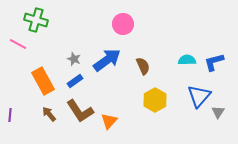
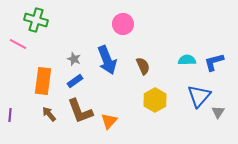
blue arrow: rotated 104 degrees clockwise
orange rectangle: rotated 36 degrees clockwise
brown L-shape: rotated 12 degrees clockwise
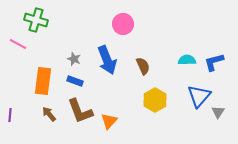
blue rectangle: rotated 56 degrees clockwise
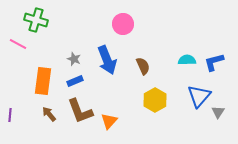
blue rectangle: rotated 42 degrees counterclockwise
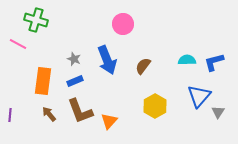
brown semicircle: rotated 120 degrees counterclockwise
yellow hexagon: moved 6 px down
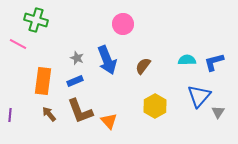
gray star: moved 3 px right, 1 px up
orange triangle: rotated 24 degrees counterclockwise
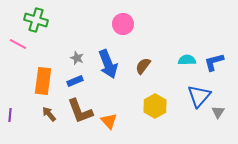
blue arrow: moved 1 px right, 4 px down
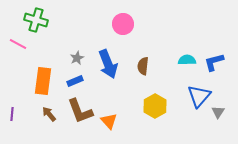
gray star: rotated 24 degrees clockwise
brown semicircle: rotated 30 degrees counterclockwise
purple line: moved 2 px right, 1 px up
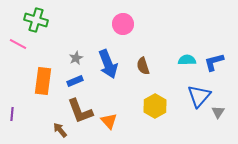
gray star: moved 1 px left
brown semicircle: rotated 24 degrees counterclockwise
brown arrow: moved 11 px right, 16 px down
